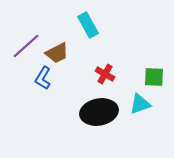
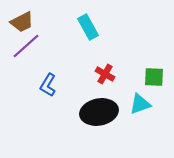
cyan rectangle: moved 2 px down
brown trapezoid: moved 35 px left, 31 px up
blue L-shape: moved 5 px right, 7 px down
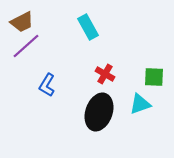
blue L-shape: moved 1 px left
black ellipse: rotated 60 degrees counterclockwise
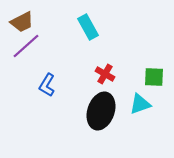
black ellipse: moved 2 px right, 1 px up
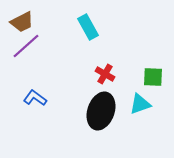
green square: moved 1 px left
blue L-shape: moved 12 px left, 13 px down; rotated 95 degrees clockwise
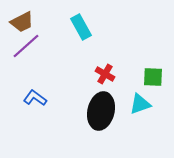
cyan rectangle: moved 7 px left
black ellipse: rotated 6 degrees counterclockwise
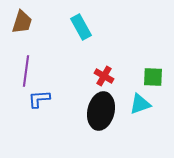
brown trapezoid: rotated 45 degrees counterclockwise
purple line: moved 25 px down; rotated 40 degrees counterclockwise
red cross: moved 1 px left, 2 px down
blue L-shape: moved 4 px right, 1 px down; rotated 40 degrees counterclockwise
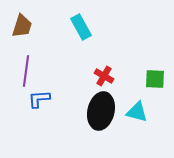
brown trapezoid: moved 4 px down
green square: moved 2 px right, 2 px down
cyan triangle: moved 3 px left, 8 px down; rotated 35 degrees clockwise
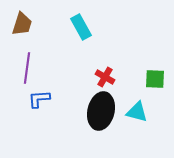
brown trapezoid: moved 2 px up
purple line: moved 1 px right, 3 px up
red cross: moved 1 px right, 1 px down
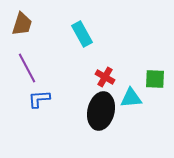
cyan rectangle: moved 1 px right, 7 px down
purple line: rotated 36 degrees counterclockwise
cyan triangle: moved 6 px left, 14 px up; rotated 20 degrees counterclockwise
